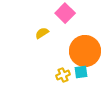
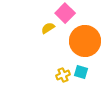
yellow semicircle: moved 6 px right, 5 px up
orange circle: moved 10 px up
cyan square: rotated 24 degrees clockwise
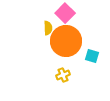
yellow semicircle: rotated 120 degrees clockwise
orange circle: moved 19 px left
cyan square: moved 11 px right, 16 px up
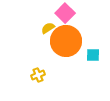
yellow semicircle: rotated 120 degrees counterclockwise
cyan square: moved 1 px right, 1 px up; rotated 16 degrees counterclockwise
yellow cross: moved 25 px left
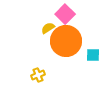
pink square: moved 1 px down
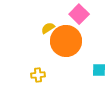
pink square: moved 14 px right
cyan square: moved 6 px right, 15 px down
yellow cross: rotated 16 degrees clockwise
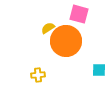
pink square: rotated 30 degrees counterclockwise
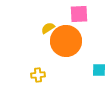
pink square: rotated 18 degrees counterclockwise
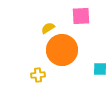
pink square: moved 2 px right, 2 px down
orange circle: moved 4 px left, 9 px down
cyan square: moved 1 px right, 1 px up
